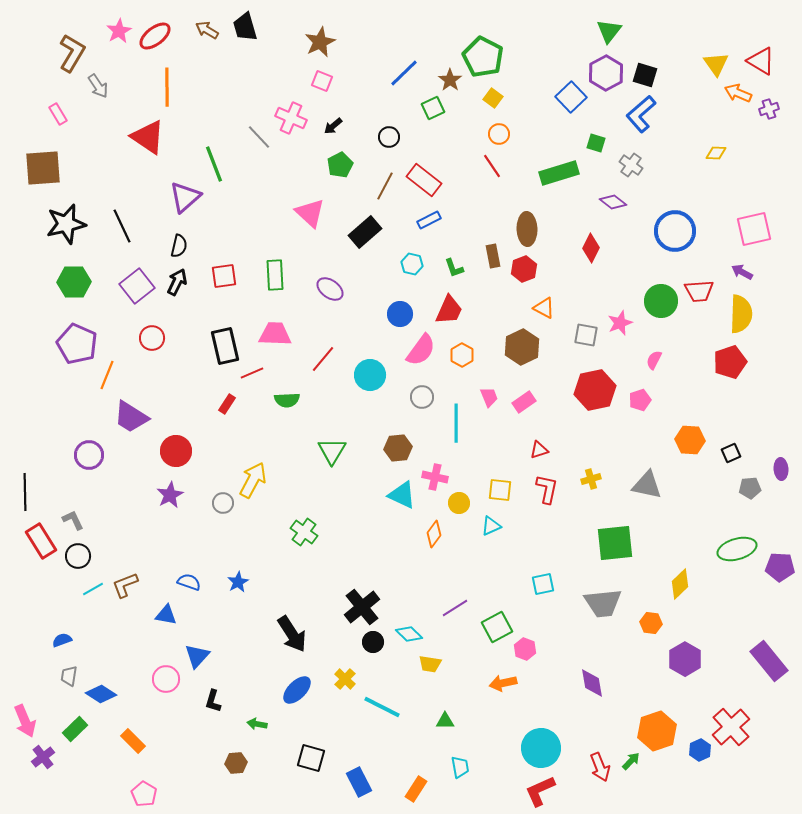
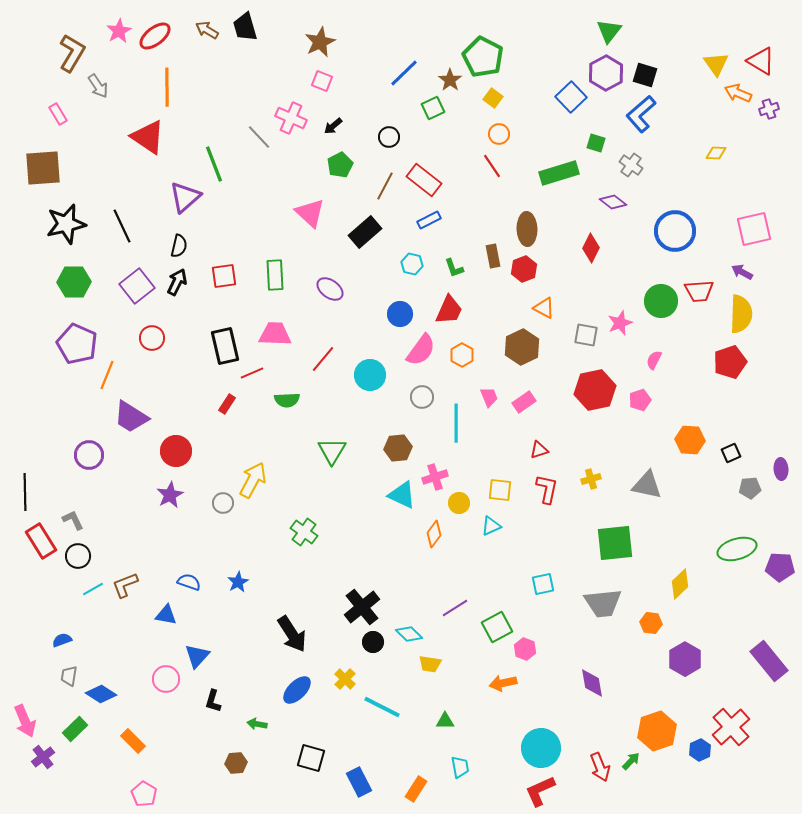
pink cross at (435, 477): rotated 30 degrees counterclockwise
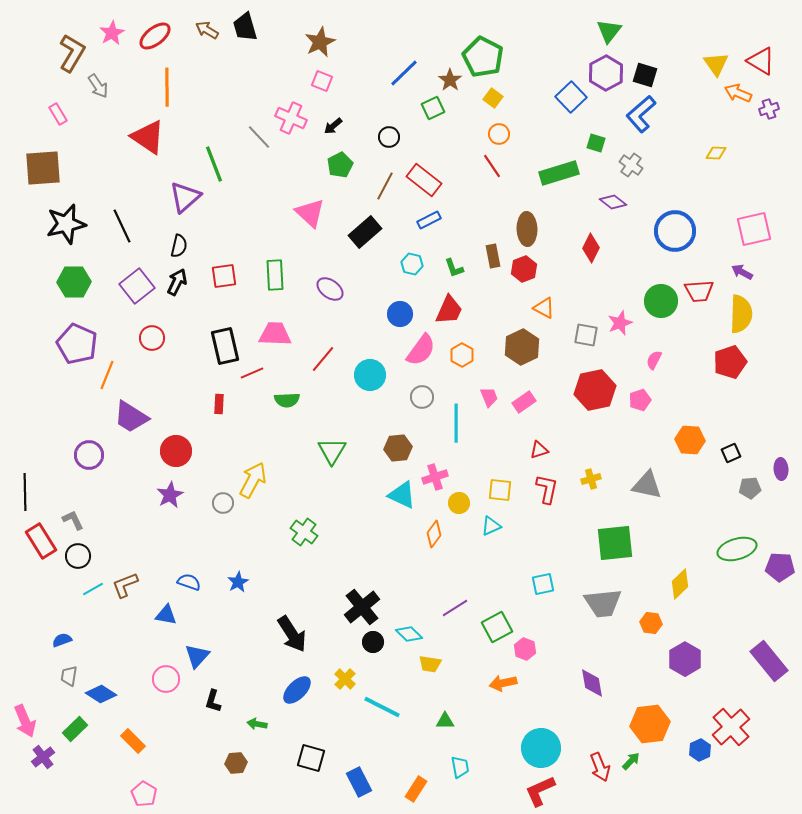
pink star at (119, 31): moved 7 px left, 2 px down
red rectangle at (227, 404): moved 8 px left; rotated 30 degrees counterclockwise
orange hexagon at (657, 731): moved 7 px left, 7 px up; rotated 12 degrees clockwise
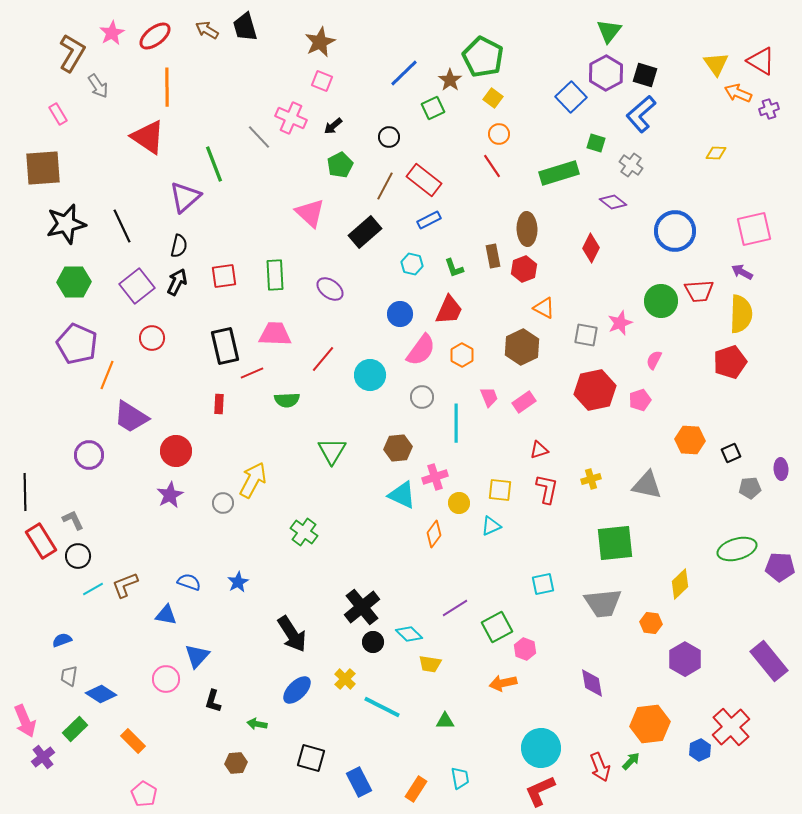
cyan trapezoid at (460, 767): moved 11 px down
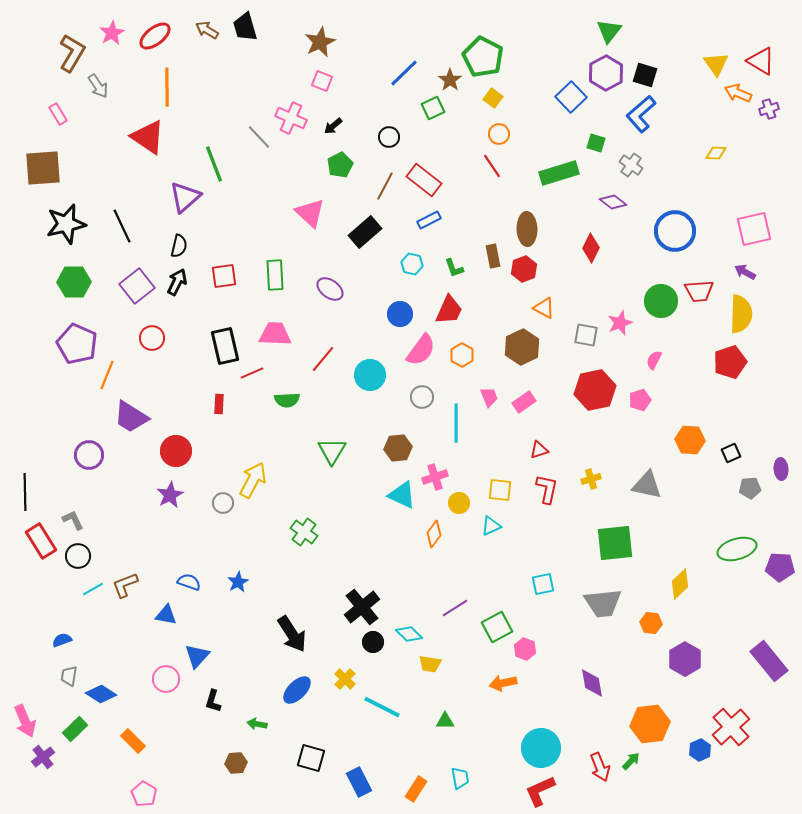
purple arrow at (742, 272): moved 3 px right
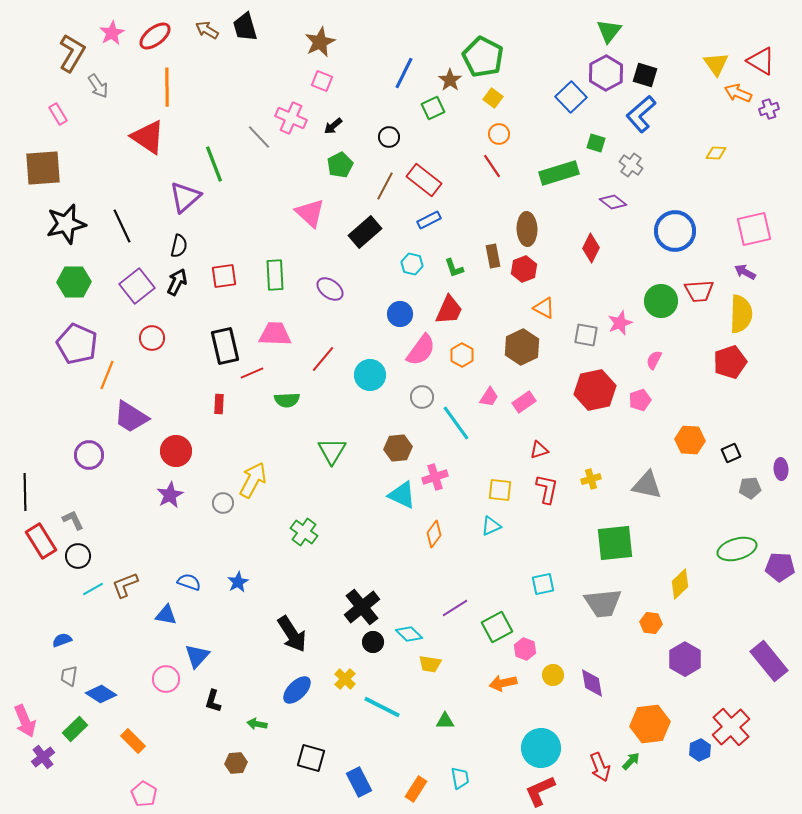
blue line at (404, 73): rotated 20 degrees counterclockwise
pink trapezoid at (489, 397): rotated 55 degrees clockwise
cyan line at (456, 423): rotated 36 degrees counterclockwise
yellow circle at (459, 503): moved 94 px right, 172 px down
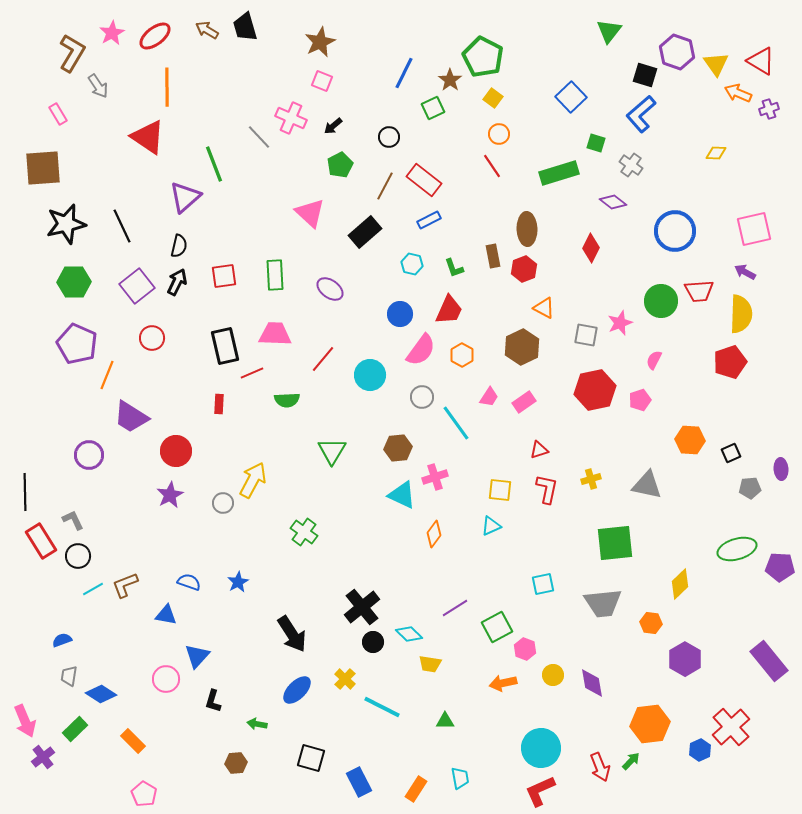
purple hexagon at (606, 73): moved 71 px right, 21 px up; rotated 12 degrees counterclockwise
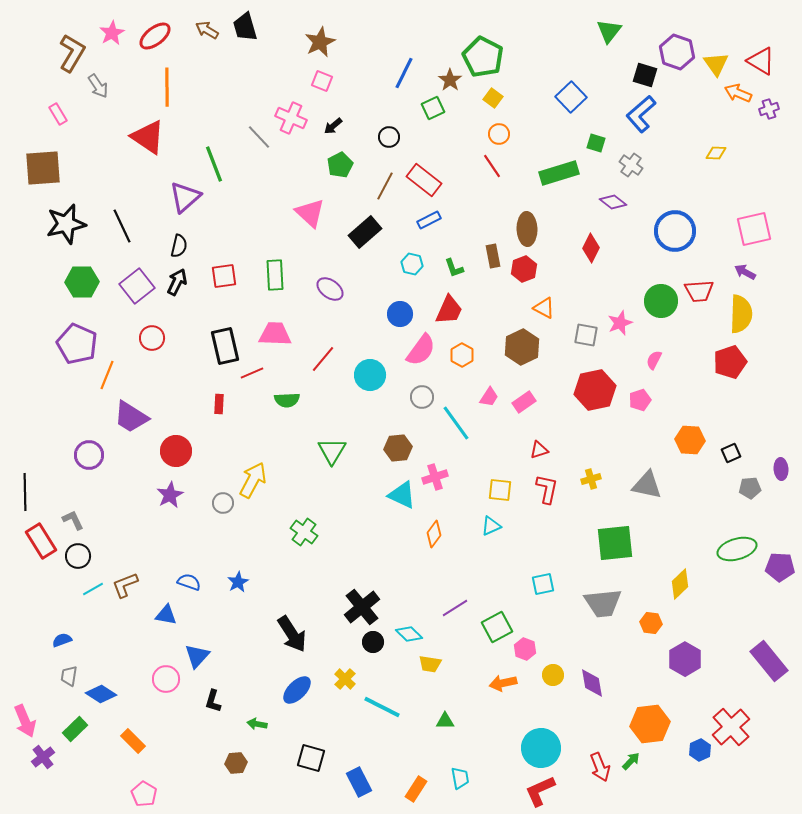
green hexagon at (74, 282): moved 8 px right
